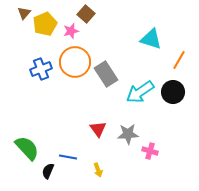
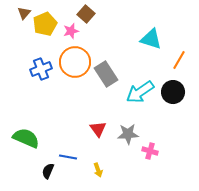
green semicircle: moved 1 px left, 10 px up; rotated 24 degrees counterclockwise
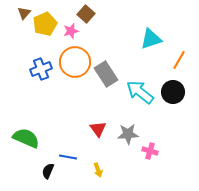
cyan triangle: rotated 35 degrees counterclockwise
cyan arrow: rotated 72 degrees clockwise
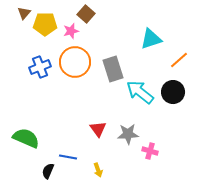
yellow pentagon: rotated 25 degrees clockwise
orange line: rotated 18 degrees clockwise
blue cross: moved 1 px left, 2 px up
gray rectangle: moved 7 px right, 5 px up; rotated 15 degrees clockwise
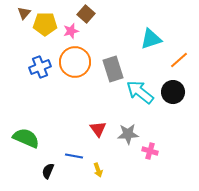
blue line: moved 6 px right, 1 px up
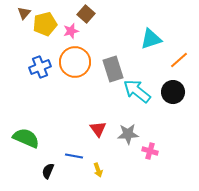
yellow pentagon: rotated 15 degrees counterclockwise
cyan arrow: moved 3 px left, 1 px up
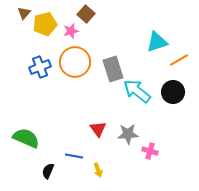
cyan triangle: moved 6 px right, 3 px down
orange line: rotated 12 degrees clockwise
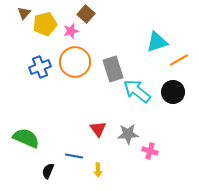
yellow arrow: rotated 16 degrees clockwise
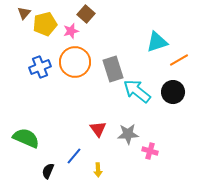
blue line: rotated 60 degrees counterclockwise
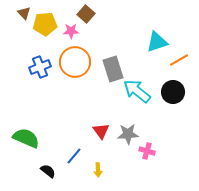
brown triangle: rotated 24 degrees counterclockwise
yellow pentagon: rotated 10 degrees clockwise
pink star: rotated 14 degrees clockwise
red triangle: moved 3 px right, 2 px down
pink cross: moved 3 px left
black semicircle: rotated 105 degrees clockwise
